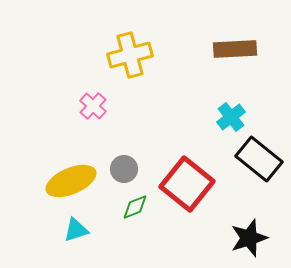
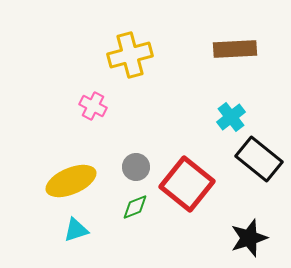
pink cross: rotated 16 degrees counterclockwise
gray circle: moved 12 px right, 2 px up
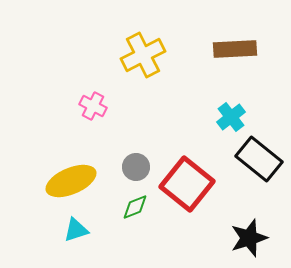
yellow cross: moved 13 px right; rotated 12 degrees counterclockwise
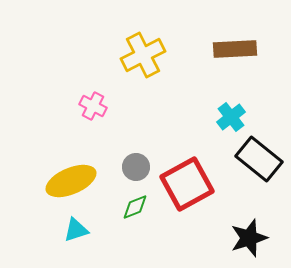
red square: rotated 22 degrees clockwise
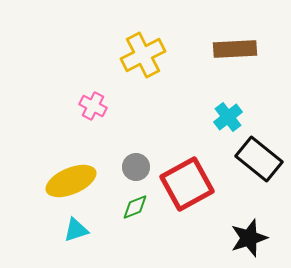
cyan cross: moved 3 px left
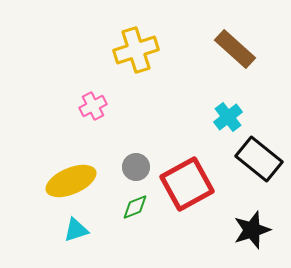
brown rectangle: rotated 45 degrees clockwise
yellow cross: moved 7 px left, 5 px up; rotated 9 degrees clockwise
pink cross: rotated 36 degrees clockwise
black star: moved 3 px right, 8 px up
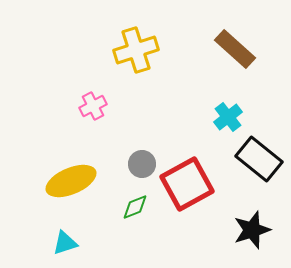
gray circle: moved 6 px right, 3 px up
cyan triangle: moved 11 px left, 13 px down
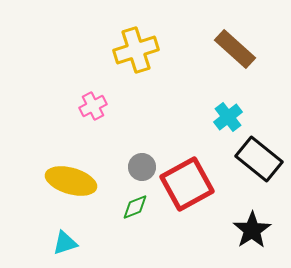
gray circle: moved 3 px down
yellow ellipse: rotated 39 degrees clockwise
black star: rotated 15 degrees counterclockwise
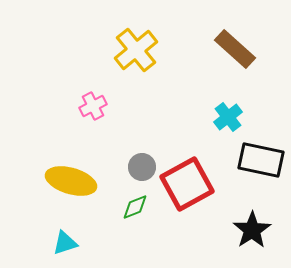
yellow cross: rotated 21 degrees counterclockwise
black rectangle: moved 2 px right, 1 px down; rotated 27 degrees counterclockwise
